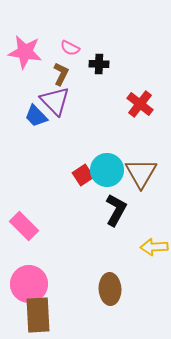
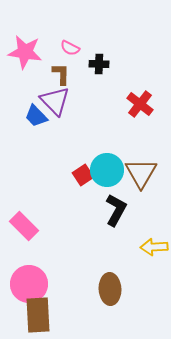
brown L-shape: rotated 25 degrees counterclockwise
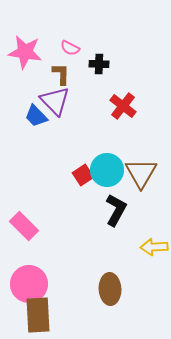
red cross: moved 17 px left, 2 px down
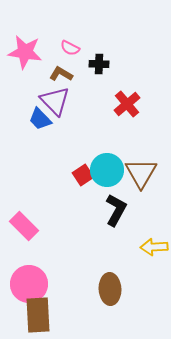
brown L-shape: rotated 60 degrees counterclockwise
red cross: moved 4 px right, 2 px up; rotated 12 degrees clockwise
blue trapezoid: moved 4 px right, 3 px down
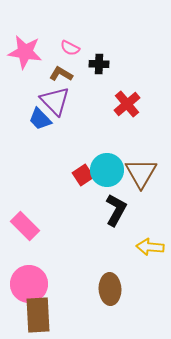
pink rectangle: moved 1 px right
yellow arrow: moved 4 px left; rotated 8 degrees clockwise
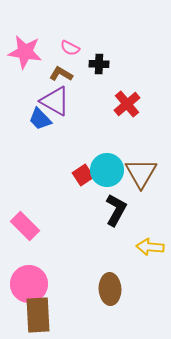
purple triangle: rotated 16 degrees counterclockwise
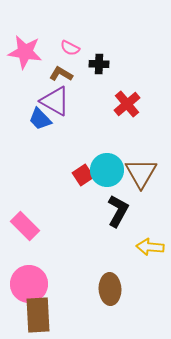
black L-shape: moved 2 px right, 1 px down
